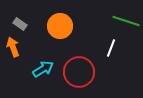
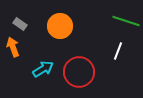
white line: moved 7 px right, 3 px down
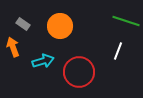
gray rectangle: moved 3 px right
cyan arrow: moved 8 px up; rotated 15 degrees clockwise
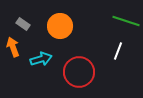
cyan arrow: moved 2 px left, 2 px up
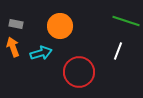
gray rectangle: moved 7 px left; rotated 24 degrees counterclockwise
cyan arrow: moved 6 px up
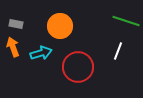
red circle: moved 1 px left, 5 px up
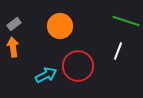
gray rectangle: moved 2 px left; rotated 48 degrees counterclockwise
orange arrow: rotated 12 degrees clockwise
cyan arrow: moved 5 px right, 22 px down; rotated 10 degrees counterclockwise
red circle: moved 1 px up
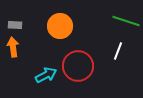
gray rectangle: moved 1 px right, 1 px down; rotated 40 degrees clockwise
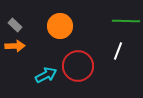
green line: rotated 16 degrees counterclockwise
gray rectangle: rotated 40 degrees clockwise
orange arrow: moved 2 px right, 1 px up; rotated 96 degrees clockwise
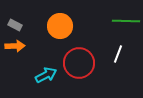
gray rectangle: rotated 16 degrees counterclockwise
white line: moved 3 px down
red circle: moved 1 px right, 3 px up
